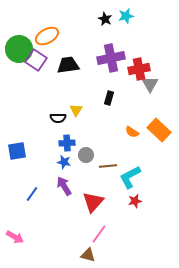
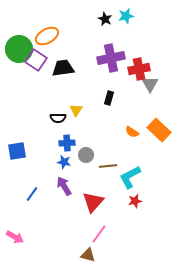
black trapezoid: moved 5 px left, 3 px down
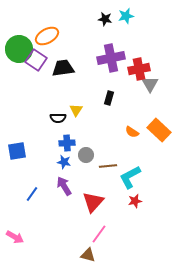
black star: rotated 16 degrees counterclockwise
